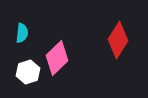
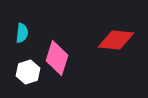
red diamond: moved 2 px left; rotated 63 degrees clockwise
pink diamond: rotated 28 degrees counterclockwise
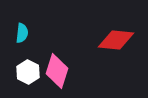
pink diamond: moved 13 px down
white hexagon: rotated 15 degrees counterclockwise
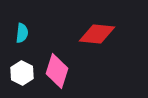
red diamond: moved 19 px left, 6 px up
white hexagon: moved 6 px left, 1 px down
